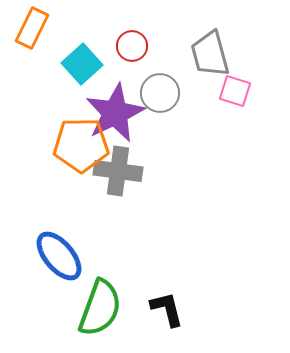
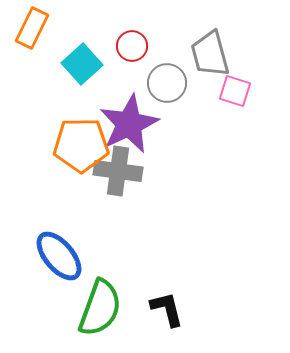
gray circle: moved 7 px right, 10 px up
purple star: moved 14 px right, 11 px down
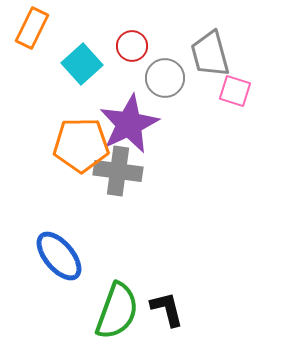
gray circle: moved 2 px left, 5 px up
green semicircle: moved 17 px right, 3 px down
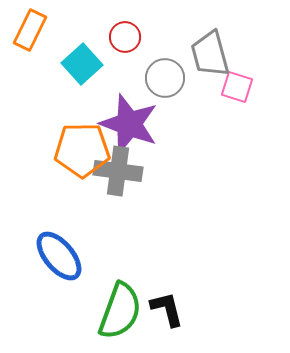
orange rectangle: moved 2 px left, 2 px down
red circle: moved 7 px left, 9 px up
pink square: moved 2 px right, 4 px up
purple star: rotated 26 degrees counterclockwise
orange pentagon: moved 1 px right, 5 px down
green semicircle: moved 3 px right
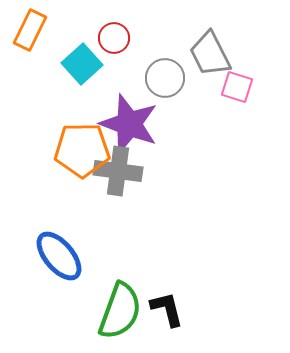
red circle: moved 11 px left, 1 px down
gray trapezoid: rotated 12 degrees counterclockwise
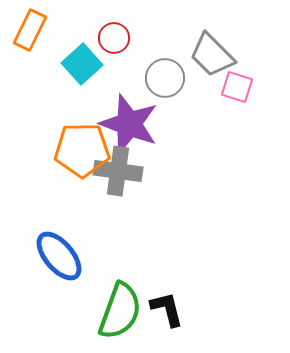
gray trapezoid: moved 2 px right, 1 px down; rotated 18 degrees counterclockwise
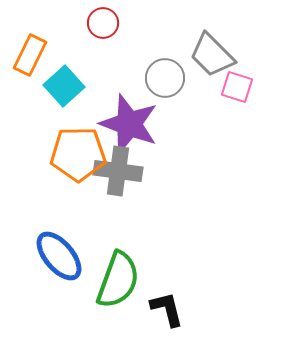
orange rectangle: moved 25 px down
red circle: moved 11 px left, 15 px up
cyan square: moved 18 px left, 22 px down
orange pentagon: moved 4 px left, 4 px down
green semicircle: moved 2 px left, 31 px up
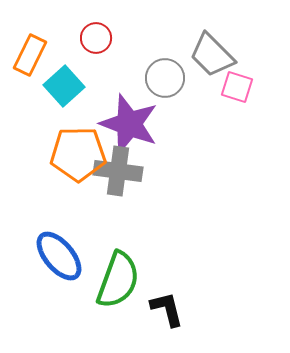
red circle: moved 7 px left, 15 px down
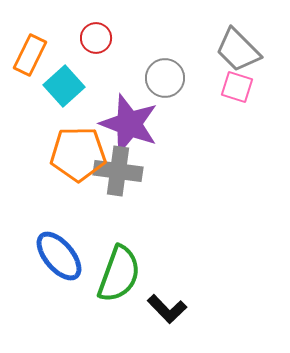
gray trapezoid: moved 26 px right, 5 px up
green semicircle: moved 1 px right, 6 px up
black L-shape: rotated 150 degrees clockwise
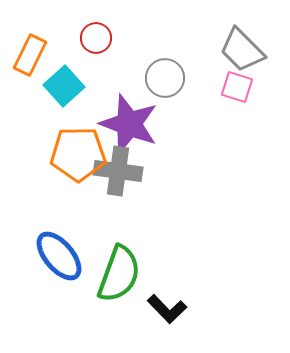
gray trapezoid: moved 4 px right
